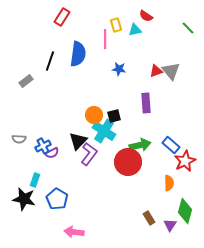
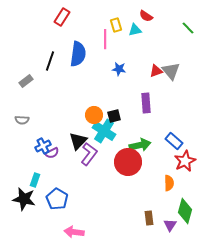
gray semicircle: moved 3 px right, 19 px up
blue rectangle: moved 3 px right, 4 px up
brown rectangle: rotated 24 degrees clockwise
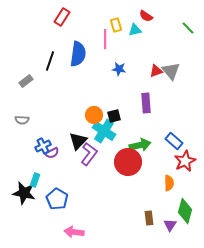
black star: moved 6 px up
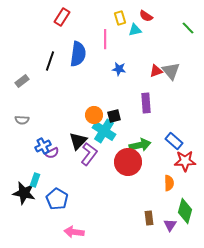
yellow rectangle: moved 4 px right, 7 px up
gray rectangle: moved 4 px left
red star: rotated 25 degrees clockwise
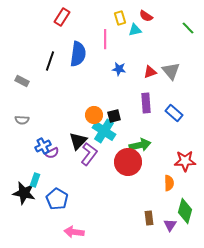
red triangle: moved 6 px left, 1 px down
gray rectangle: rotated 64 degrees clockwise
blue rectangle: moved 28 px up
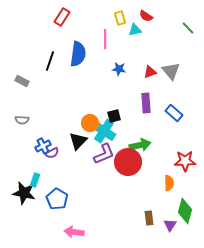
orange circle: moved 4 px left, 8 px down
purple L-shape: moved 15 px right; rotated 30 degrees clockwise
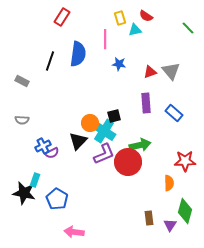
blue star: moved 5 px up
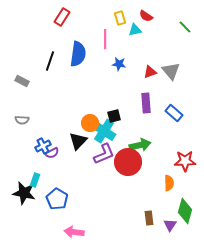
green line: moved 3 px left, 1 px up
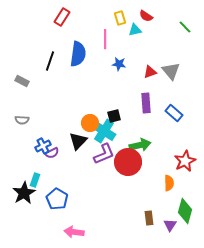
red star: rotated 25 degrees counterclockwise
black star: rotated 30 degrees clockwise
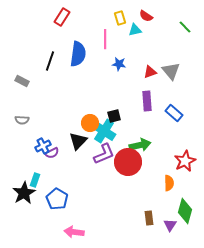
purple rectangle: moved 1 px right, 2 px up
